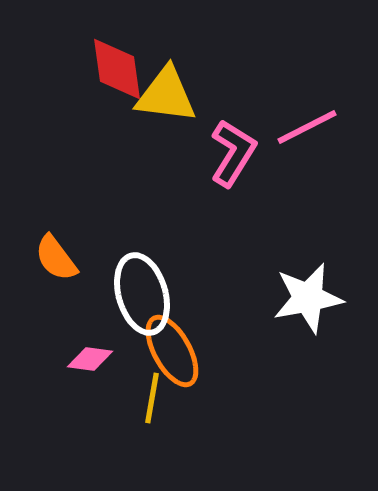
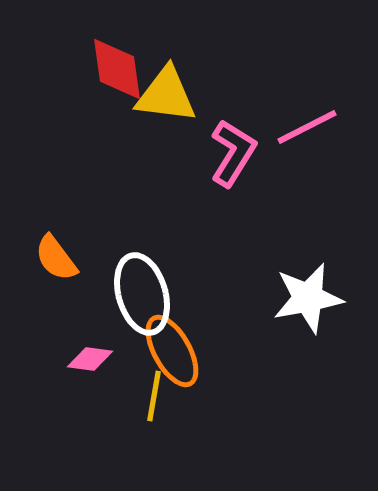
yellow line: moved 2 px right, 2 px up
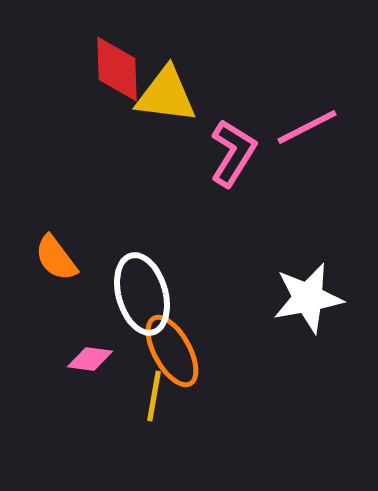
red diamond: rotated 6 degrees clockwise
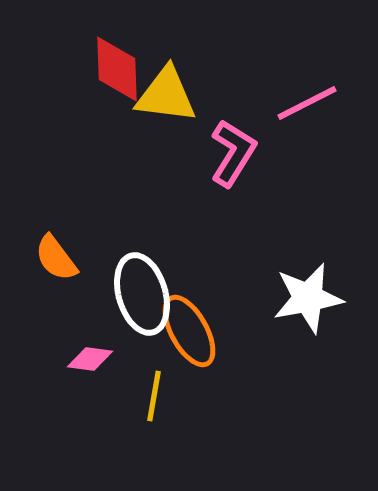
pink line: moved 24 px up
orange ellipse: moved 17 px right, 20 px up
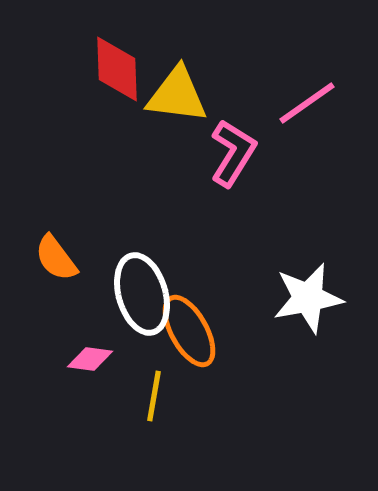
yellow triangle: moved 11 px right
pink line: rotated 8 degrees counterclockwise
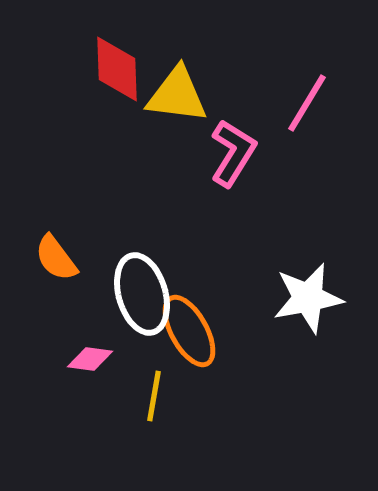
pink line: rotated 24 degrees counterclockwise
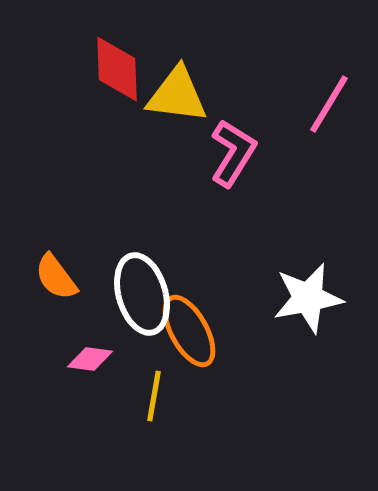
pink line: moved 22 px right, 1 px down
orange semicircle: moved 19 px down
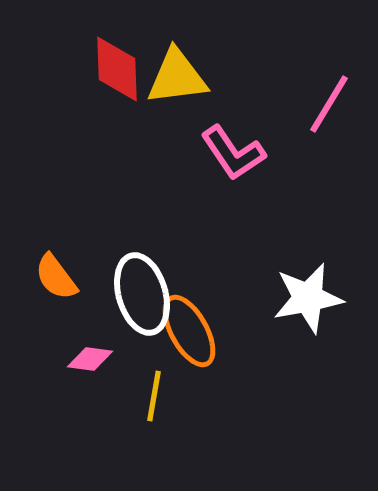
yellow triangle: moved 18 px up; rotated 14 degrees counterclockwise
pink L-shape: rotated 114 degrees clockwise
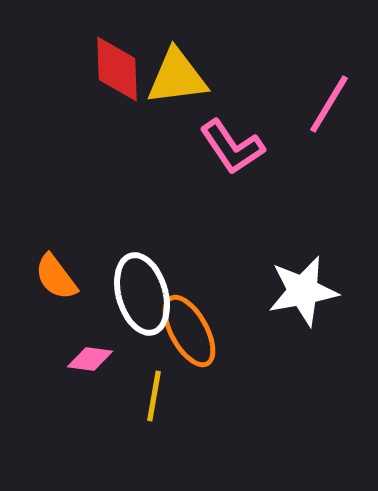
pink L-shape: moved 1 px left, 6 px up
white star: moved 5 px left, 7 px up
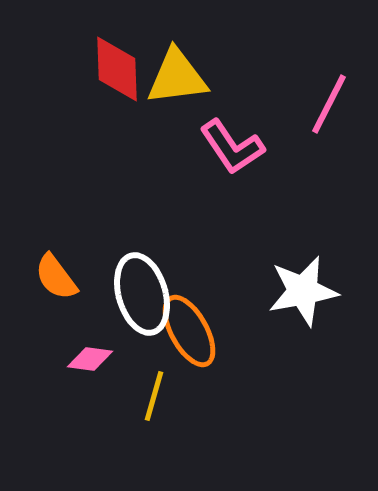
pink line: rotated 4 degrees counterclockwise
yellow line: rotated 6 degrees clockwise
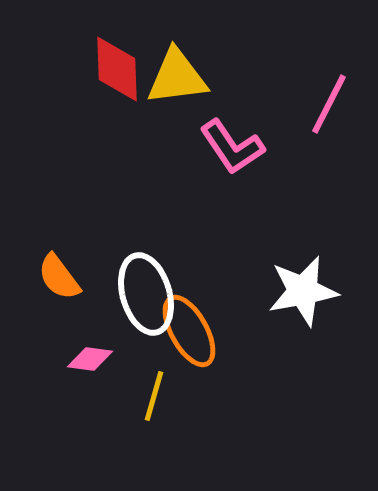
orange semicircle: moved 3 px right
white ellipse: moved 4 px right
